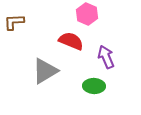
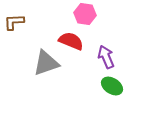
pink hexagon: moved 2 px left; rotated 15 degrees counterclockwise
gray triangle: moved 1 px right, 8 px up; rotated 12 degrees clockwise
green ellipse: moved 18 px right; rotated 30 degrees clockwise
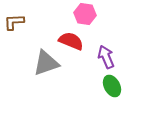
green ellipse: rotated 30 degrees clockwise
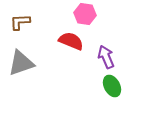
brown L-shape: moved 6 px right
gray triangle: moved 25 px left
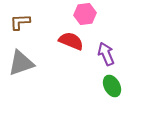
pink hexagon: rotated 15 degrees counterclockwise
purple arrow: moved 3 px up
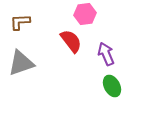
red semicircle: rotated 30 degrees clockwise
